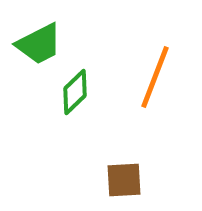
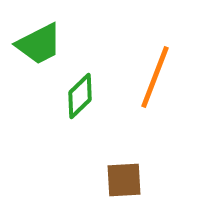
green diamond: moved 5 px right, 4 px down
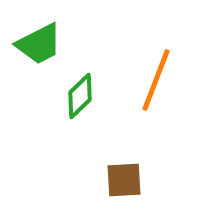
orange line: moved 1 px right, 3 px down
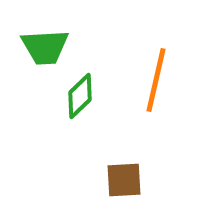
green trapezoid: moved 6 px right, 3 px down; rotated 24 degrees clockwise
orange line: rotated 8 degrees counterclockwise
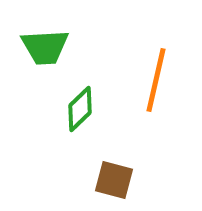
green diamond: moved 13 px down
brown square: moved 10 px left; rotated 18 degrees clockwise
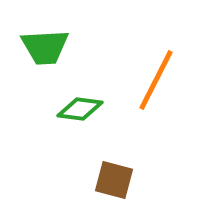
orange line: rotated 14 degrees clockwise
green diamond: rotated 51 degrees clockwise
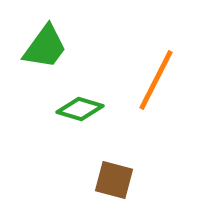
green trapezoid: rotated 51 degrees counterclockwise
green diamond: rotated 9 degrees clockwise
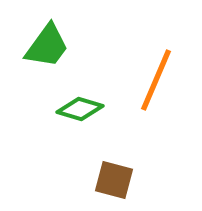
green trapezoid: moved 2 px right, 1 px up
orange line: rotated 4 degrees counterclockwise
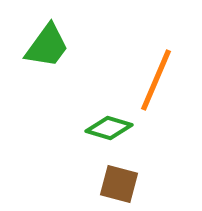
green diamond: moved 29 px right, 19 px down
brown square: moved 5 px right, 4 px down
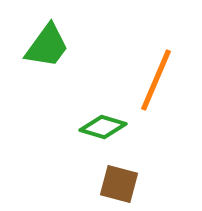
green diamond: moved 6 px left, 1 px up
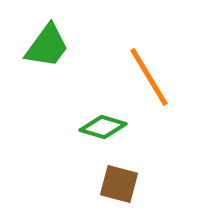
orange line: moved 7 px left, 3 px up; rotated 54 degrees counterclockwise
